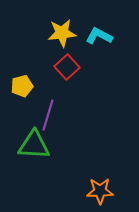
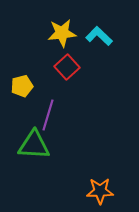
cyan L-shape: rotated 16 degrees clockwise
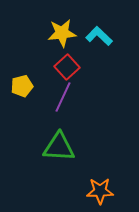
purple line: moved 15 px right, 18 px up; rotated 8 degrees clockwise
green triangle: moved 25 px right, 2 px down
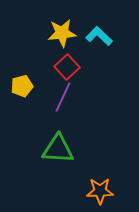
green triangle: moved 1 px left, 2 px down
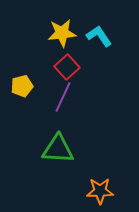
cyan L-shape: rotated 12 degrees clockwise
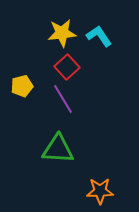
purple line: moved 2 px down; rotated 56 degrees counterclockwise
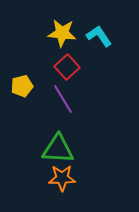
yellow star: rotated 12 degrees clockwise
orange star: moved 38 px left, 13 px up
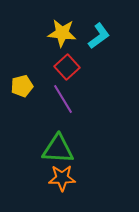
cyan L-shape: rotated 88 degrees clockwise
